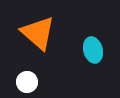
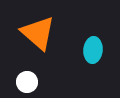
cyan ellipse: rotated 20 degrees clockwise
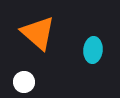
white circle: moved 3 px left
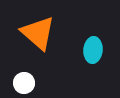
white circle: moved 1 px down
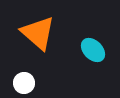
cyan ellipse: rotated 50 degrees counterclockwise
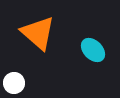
white circle: moved 10 px left
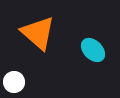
white circle: moved 1 px up
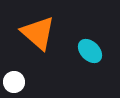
cyan ellipse: moved 3 px left, 1 px down
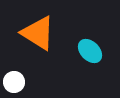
orange triangle: rotated 9 degrees counterclockwise
